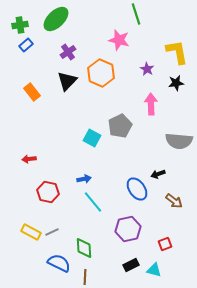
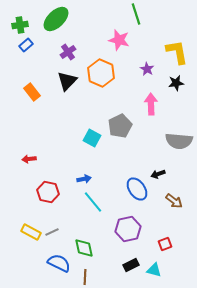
green diamond: rotated 10 degrees counterclockwise
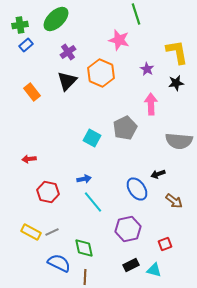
gray pentagon: moved 5 px right, 2 px down
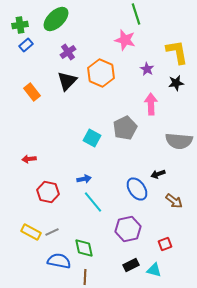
pink star: moved 6 px right
blue semicircle: moved 2 px up; rotated 15 degrees counterclockwise
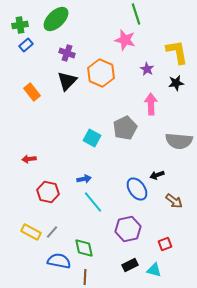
purple cross: moved 1 px left, 1 px down; rotated 35 degrees counterclockwise
black arrow: moved 1 px left, 1 px down
gray line: rotated 24 degrees counterclockwise
black rectangle: moved 1 px left
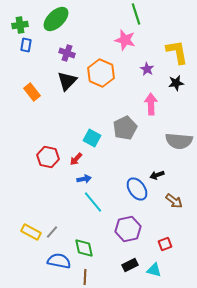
blue rectangle: rotated 40 degrees counterclockwise
red arrow: moved 47 px right; rotated 40 degrees counterclockwise
red hexagon: moved 35 px up
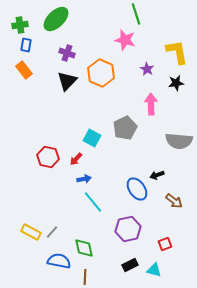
orange rectangle: moved 8 px left, 22 px up
